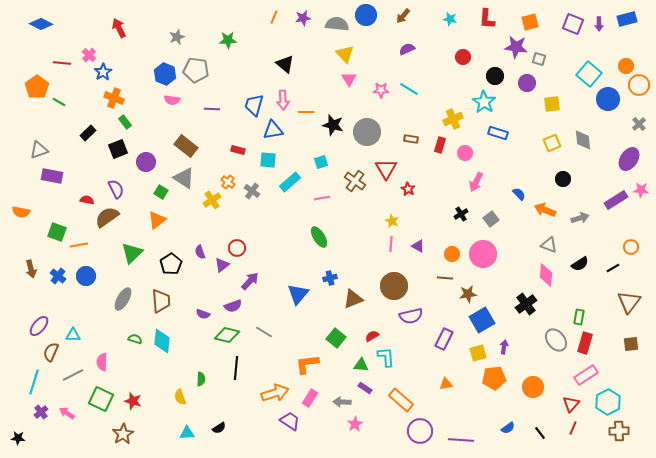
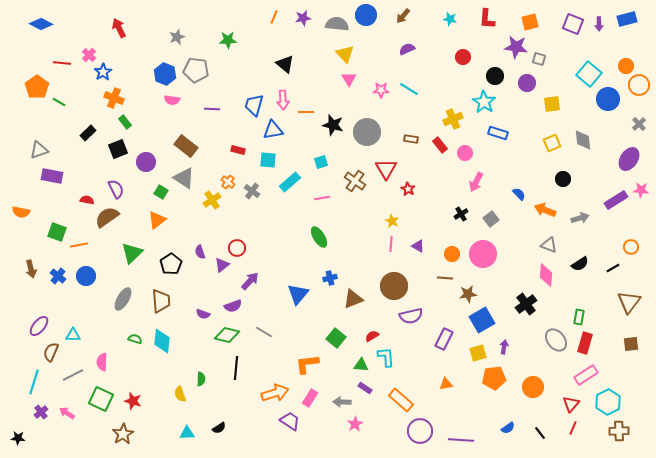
red rectangle at (440, 145): rotated 56 degrees counterclockwise
yellow semicircle at (180, 397): moved 3 px up
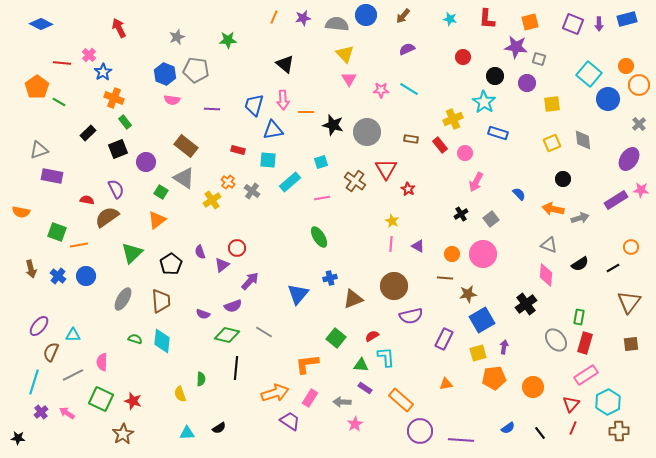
orange arrow at (545, 210): moved 8 px right, 1 px up; rotated 10 degrees counterclockwise
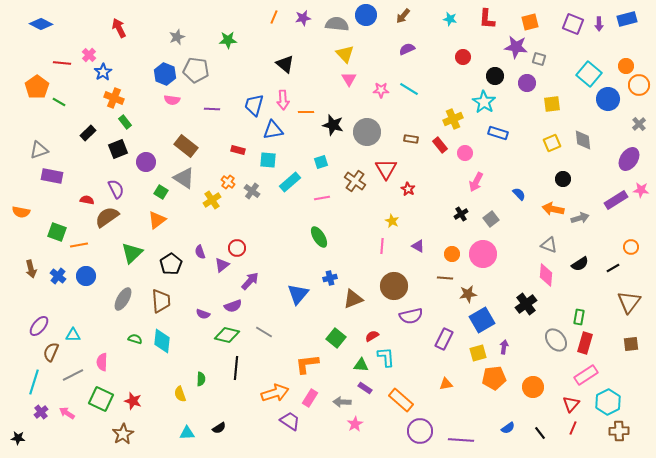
pink line at (391, 244): moved 9 px left, 2 px down
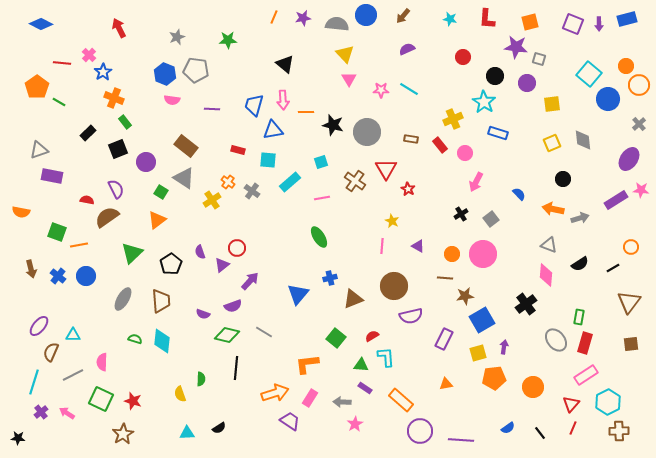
brown star at (468, 294): moved 3 px left, 2 px down
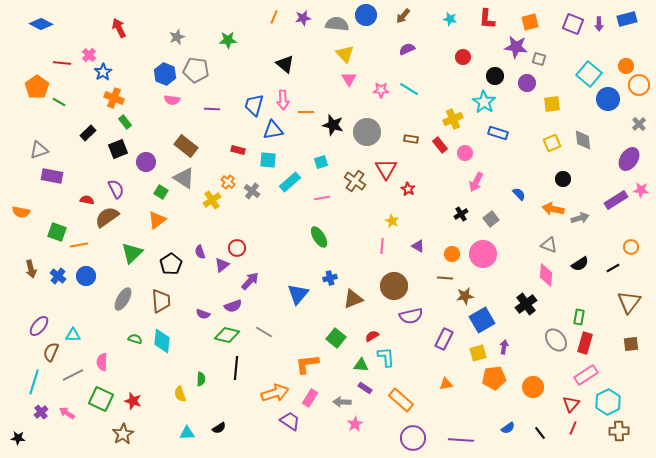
purple circle at (420, 431): moved 7 px left, 7 px down
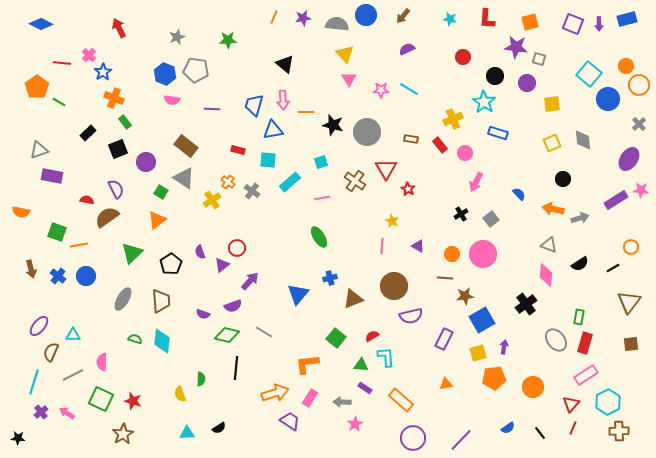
purple line at (461, 440): rotated 50 degrees counterclockwise
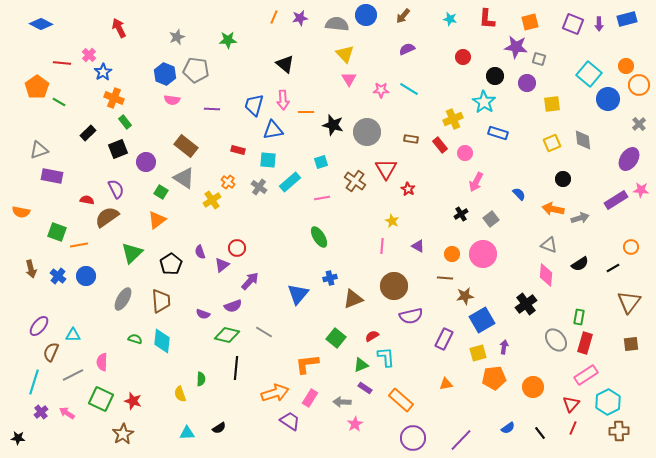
purple star at (303, 18): moved 3 px left
gray cross at (252, 191): moved 7 px right, 4 px up
green triangle at (361, 365): rotated 28 degrees counterclockwise
